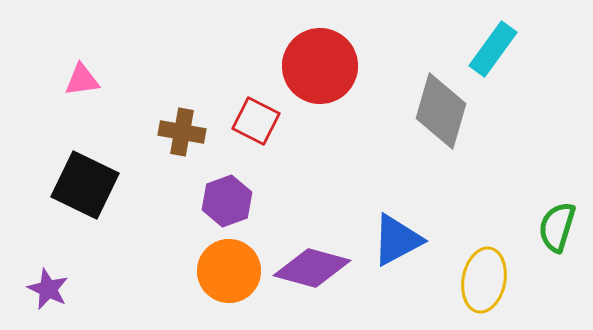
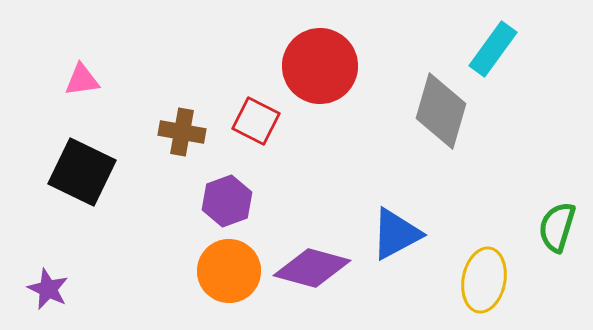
black square: moved 3 px left, 13 px up
blue triangle: moved 1 px left, 6 px up
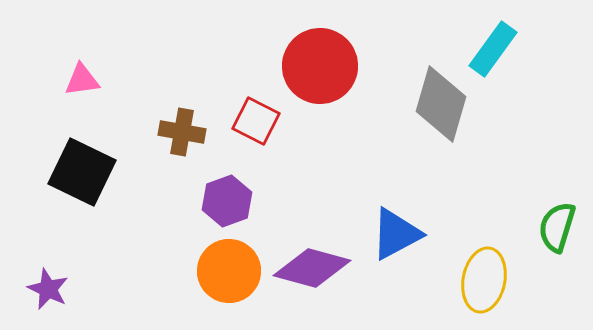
gray diamond: moved 7 px up
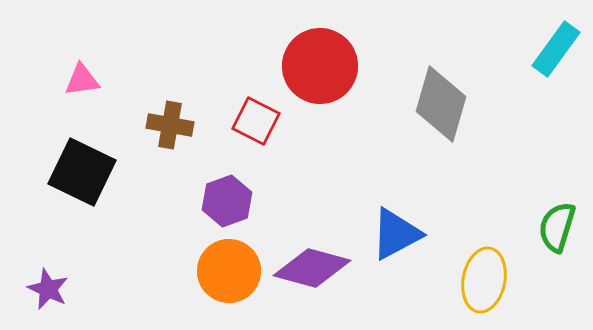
cyan rectangle: moved 63 px right
brown cross: moved 12 px left, 7 px up
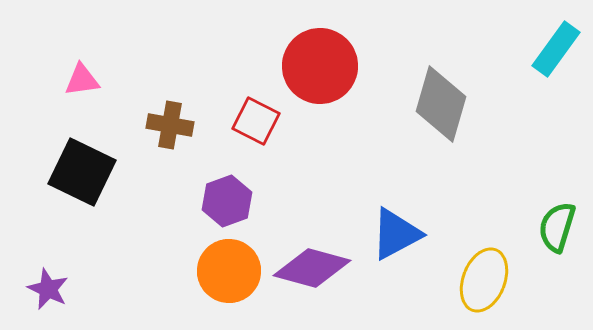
yellow ellipse: rotated 10 degrees clockwise
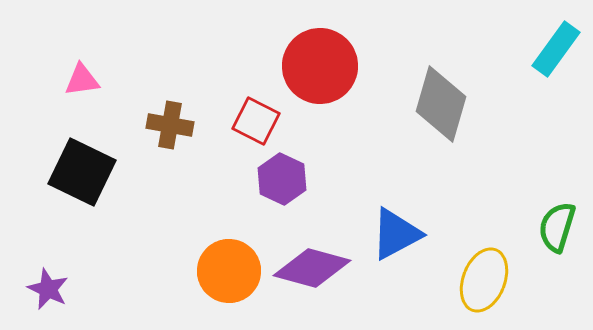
purple hexagon: moved 55 px right, 22 px up; rotated 15 degrees counterclockwise
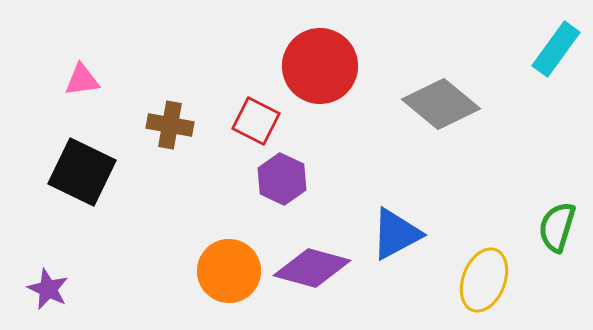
gray diamond: rotated 66 degrees counterclockwise
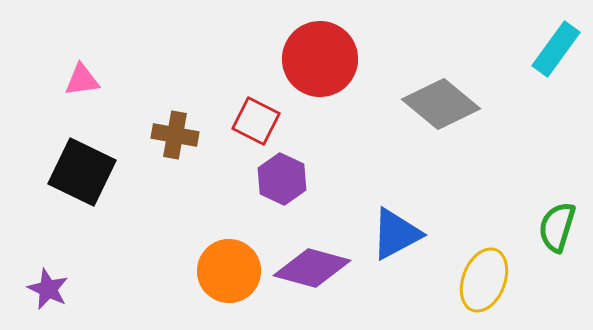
red circle: moved 7 px up
brown cross: moved 5 px right, 10 px down
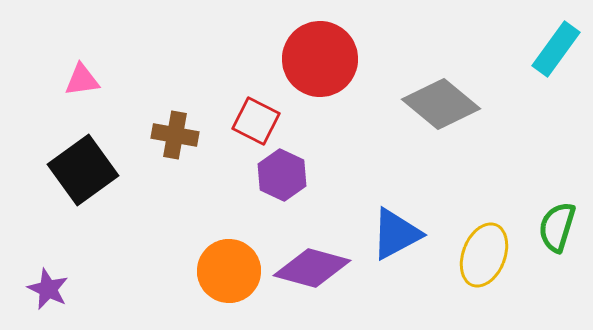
black square: moved 1 px right, 2 px up; rotated 28 degrees clockwise
purple hexagon: moved 4 px up
yellow ellipse: moved 25 px up
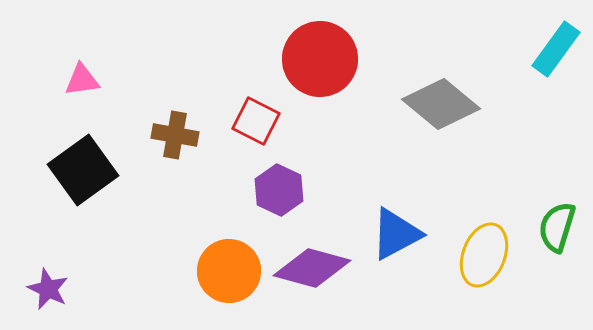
purple hexagon: moved 3 px left, 15 px down
